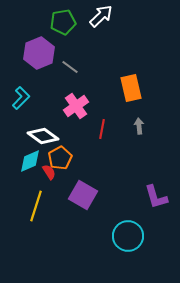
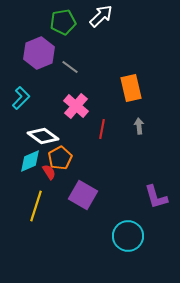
pink cross: rotated 15 degrees counterclockwise
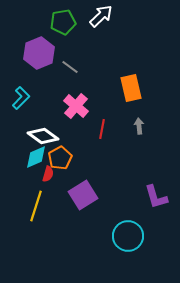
cyan diamond: moved 6 px right, 4 px up
red semicircle: moved 1 px left, 2 px down; rotated 49 degrees clockwise
purple square: rotated 28 degrees clockwise
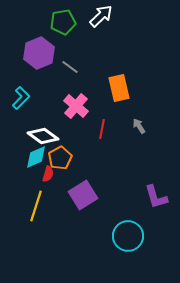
orange rectangle: moved 12 px left
gray arrow: rotated 28 degrees counterclockwise
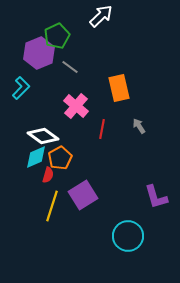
green pentagon: moved 6 px left, 14 px down; rotated 15 degrees counterclockwise
cyan L-shape: moved 10 px up
red semicircle: moved 1 px down
yellow line: moved 16 px right
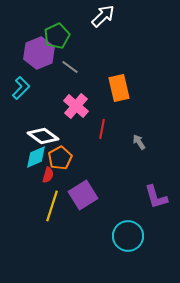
white arrow: moved 2 px right
gray arrow: moved 16 px down
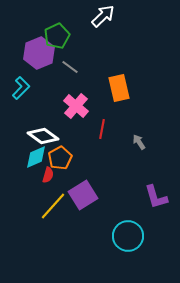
yellow line: moved 1 px right; rotated 24 degrees clockwise
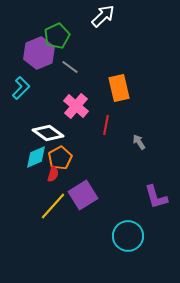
red line: moved 4 px right, 4 px up
white diamond: moved 5 px right, 3 px up
red semicircle: moved 5 px right, 1 px up
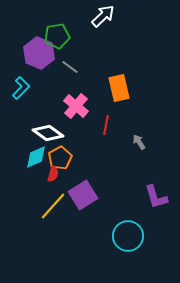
green pentagon: rotated 15 degrees clockwise
purple hexagon: rotated 16 degrees counterclockwise
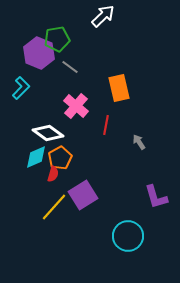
green pentagon: moved 3 px down
yellow line: moved 1 px right, 1 px down
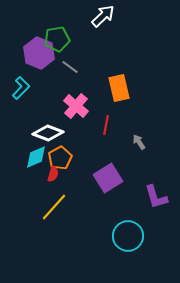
white diamond: rotated 16 degrees counterclockwise
purple square: moved 25 px right, 17 px up
